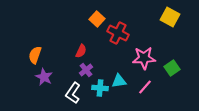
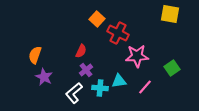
yellow square: moved 3 px up; rotated 18 degrees counterclockwise
pink star: moved 7 px left, 2 px up
white L-shape: moved 1 px right; rotated 15 degrees clockwise
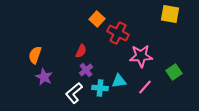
pink star: moved 4 px right
green square: moved 2 px right, 4 px down
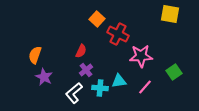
red cross: moved 1 px down
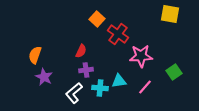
red cross: rotated 10 degrees clockwise
purple cross: rotated 32 degrees clockwise
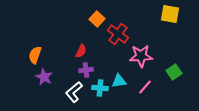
white L-shape: moved 1 px up
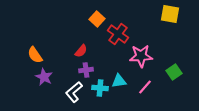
red semicircle: rotated 16 degrees clockwise
orange semicircle: rotated 54 degrees counterclockwise
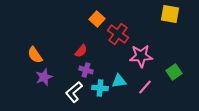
purple cross: rotated 24 degrees clockwise
purple star: rotated 24 degrees clockwise
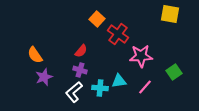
purple cross: moved 6 px left
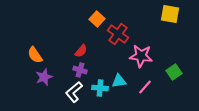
pink star: rotated 10 degrees clockwise
